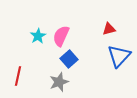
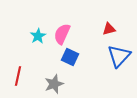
pink semicircle: moved 1 px right, 2 px up
blue square: moved 1 px right, 2 px up; rotated 24 degrees counterclockwise
gray star: moved 5 px left, 2 px down
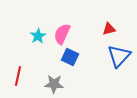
gray star: rotated 24 degrees clockwise
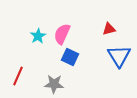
blue triangle: rotated 15 degrees counterclockwise
red line: rotated 12 degrees clockwise
